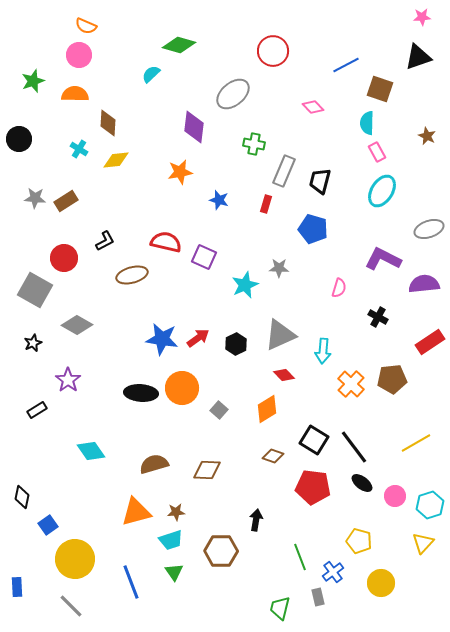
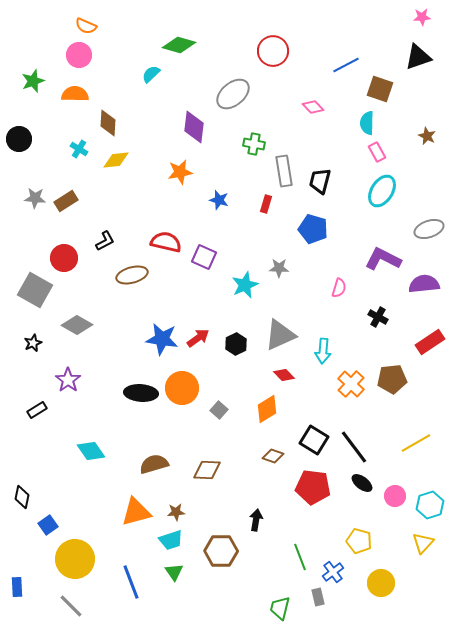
gray rectangle at (284, 171): rotated 32 degrees counterclockwise
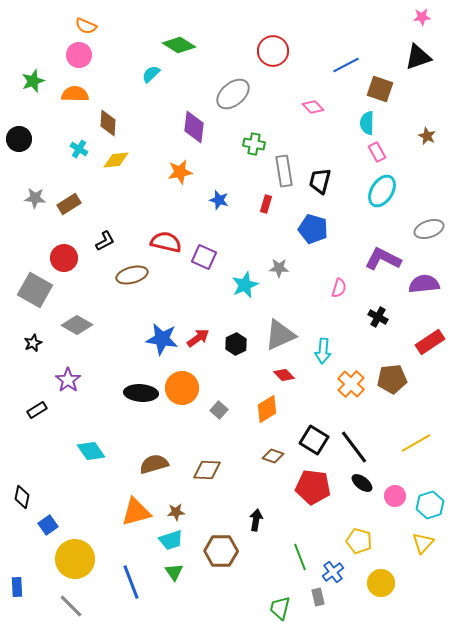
green diamond at (179, 45): rotated 16 degrees clockwise
brown rectangle at (66, 201): moved 3 px right, 3 px down
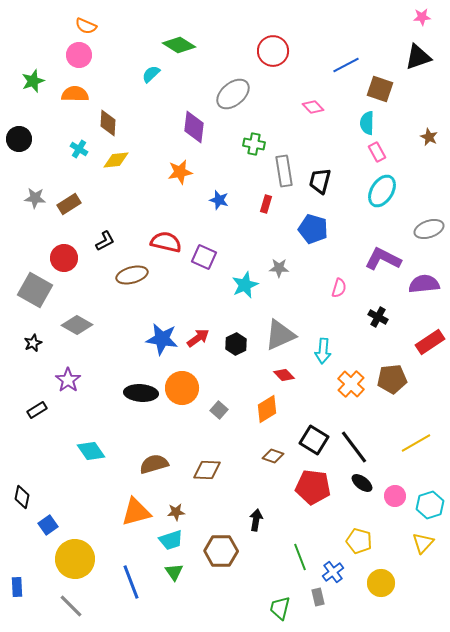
brown star at (427, 136): moved 2 px right, 1 px down
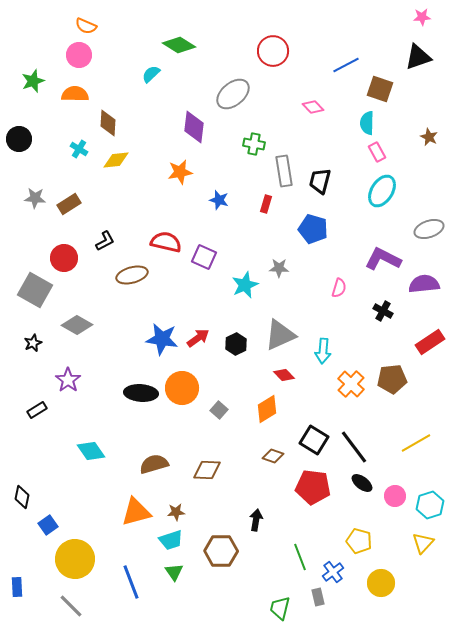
black cross at (378, 317): moved 5 px right, 6 px up
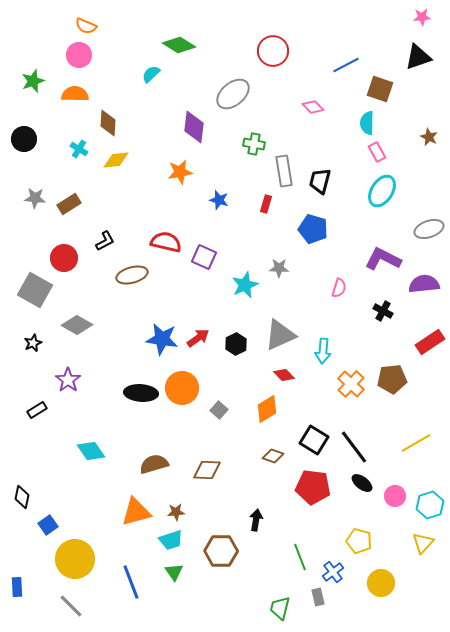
black circle at (19, 139): moved 5 px right
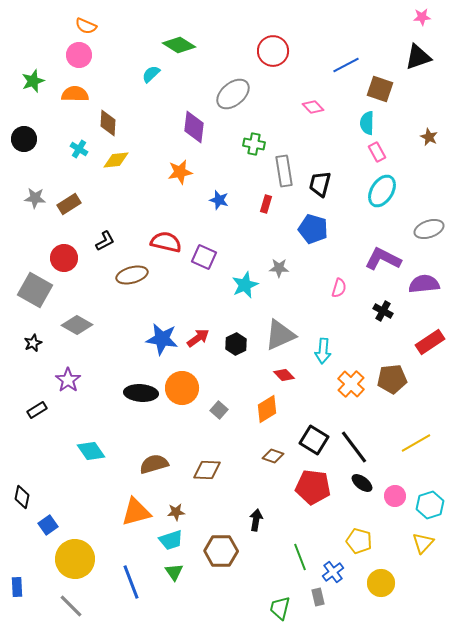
black trapezoid at (320, 181): moved 3 px down
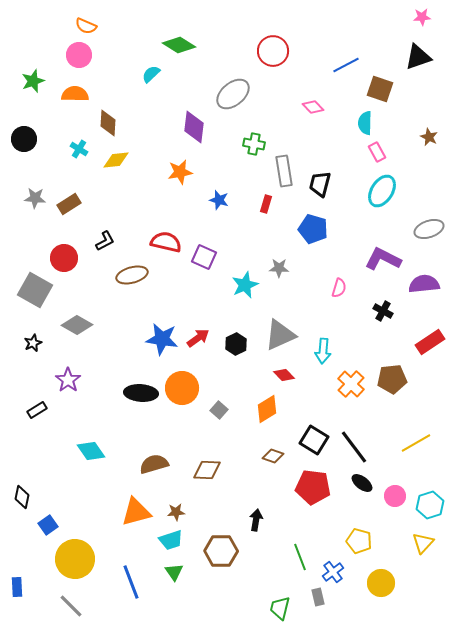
cyan semicircle at (367, 123): moved 2 px left
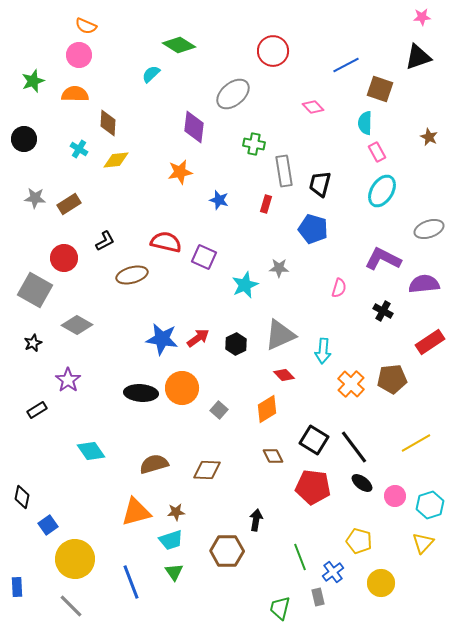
brown diamond at (273, 456): rotated 45 degrees clockwise
brown hexagon at (221, 551): moved 6 px right
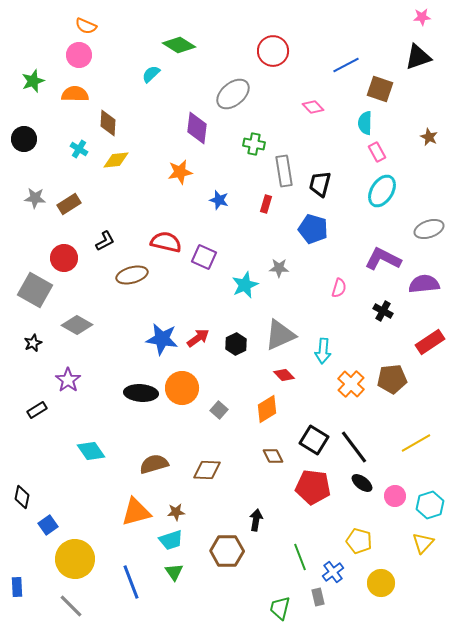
purple diamond at (194, 127): moved 3 px right, 1 px down
